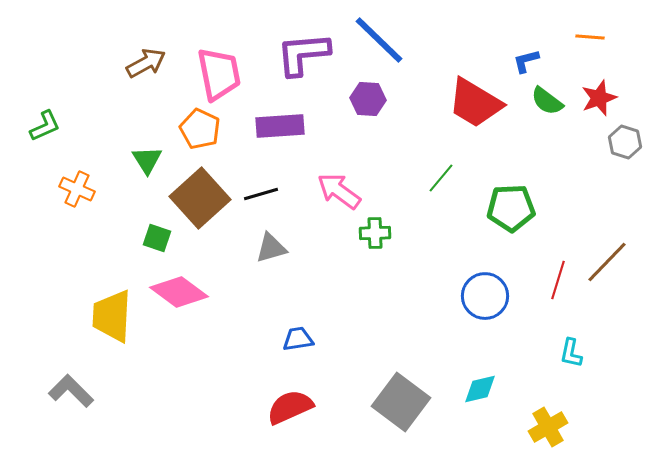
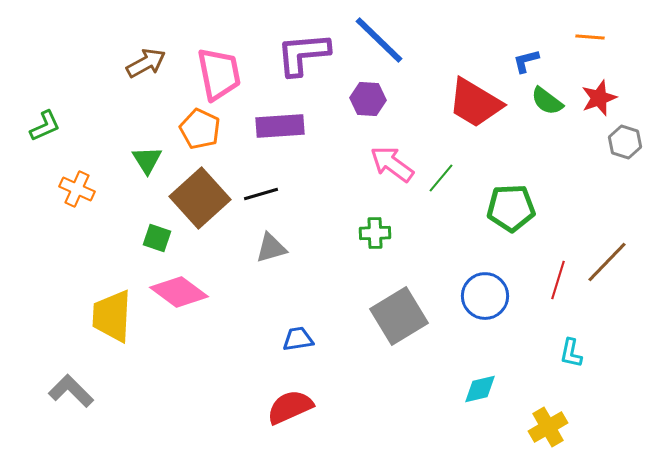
pink arrow: moved 53 px right, 27 px up
gray square: moved 2 px left, 86 px up; rotated 22 degrees clockwise
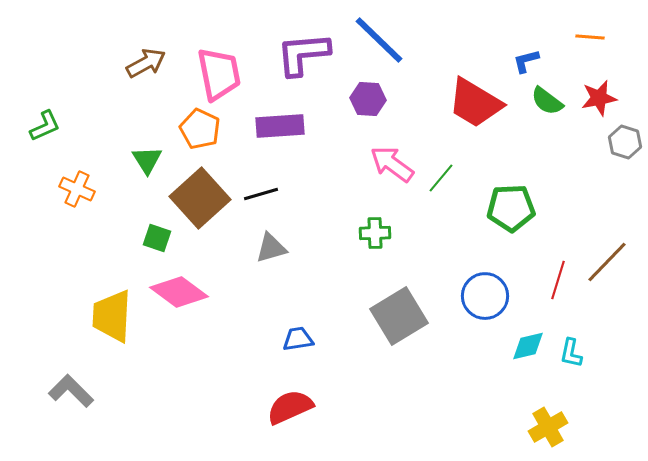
red star: rotated 9 degrees clockwise
cyan diamond: moved 48 px right, 43 px up
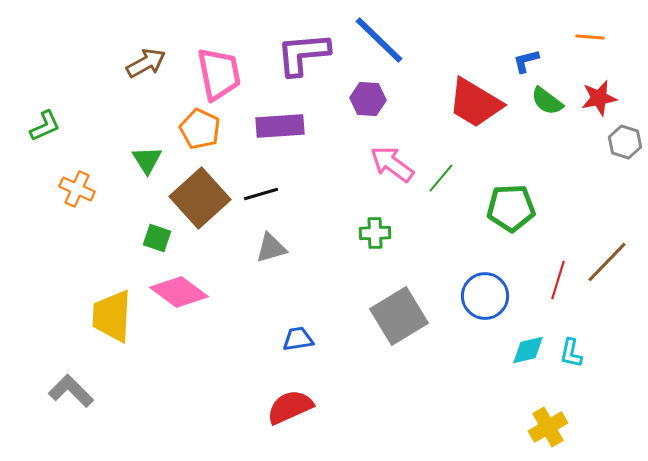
cyan diamond: moved 4 px down
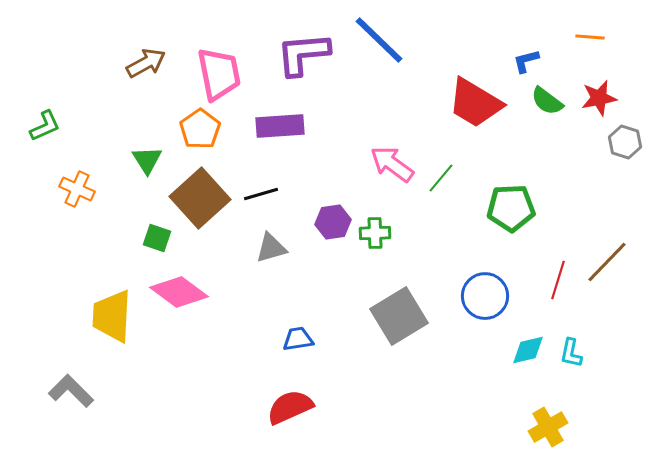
purple hexagon: moved 35 px left, 123 px down; rotated 12 degrees counterclockwise
orange pentagon: rotated 12 degrees clockwise
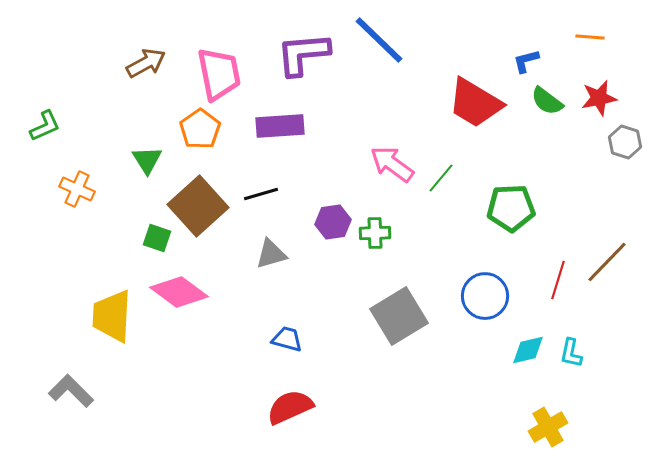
brown square: moved 2 px left, 8 px down
gray triangle: moved 6 px down
blue trapezoid: moved 11 px left; rotated 24 degrees clockwise
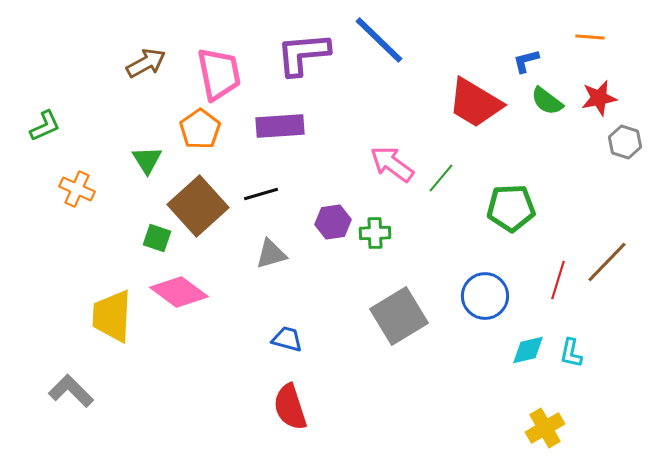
red semicircle: rotated 84 degrees counterclockwise
yellow cross: moved 3 px left, 1 px down
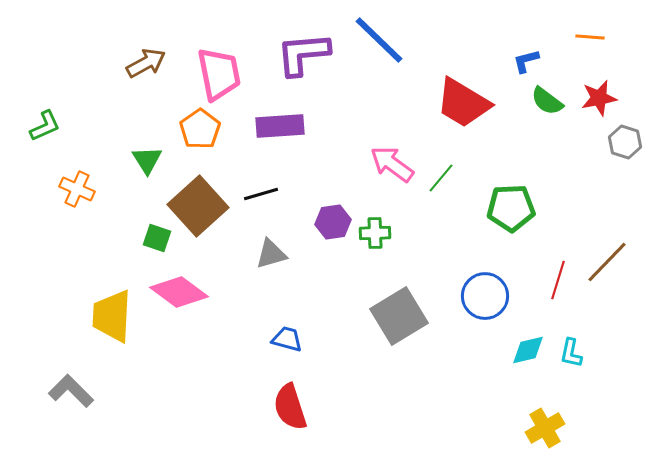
red trapezoid: moved 12 px left
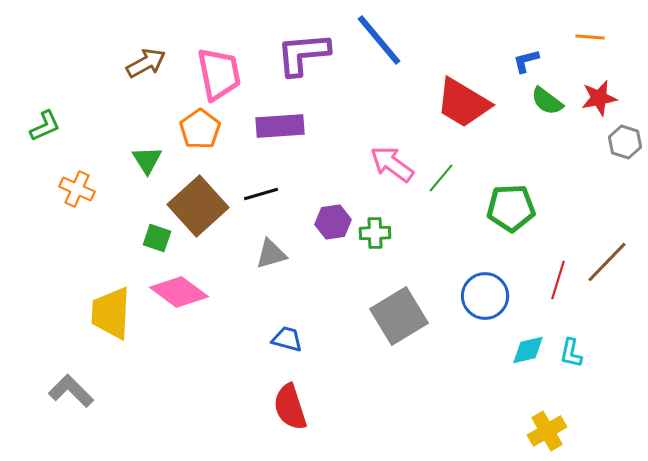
blue line: rotated 6 degrees clockwise
yellow trapezoid: moved 1 px left, 3 px up
yellow cross: moved 2 px right, 3 px down
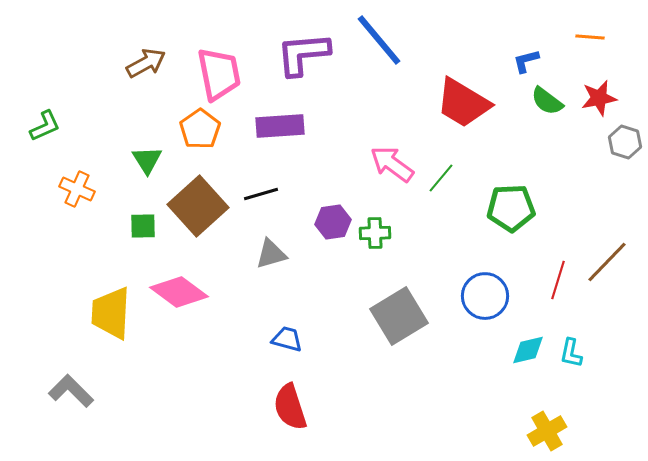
green square: moved 14 px left, 12 px up; rotated 20 degrees counterclockwise
